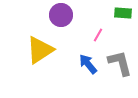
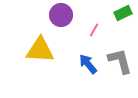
green rectangle: rotated 30 degrees counterclockwise
pink line: moved 4 px left, 5 px up
yellow triangle: rotated 36 degrees clockwise
gray L-shape: moved 2 px up
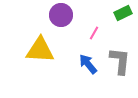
pink line: moved 3 px down
gray L-shape: rotated 20 degrees clockwise
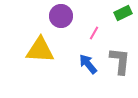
purple circle: moved 1 px down
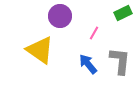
purple circle: moved 1 px left
yellow triangle: rotated 32 degrees clockwise
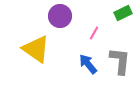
yellow triangle: moved 4 px left, 1 px up
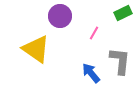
blue arrow: moved 3 px right, 9 px down
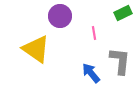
pink line: rotated 40 degrees counterclockwise
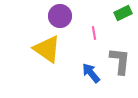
yellow triangle: moved 11 px right
